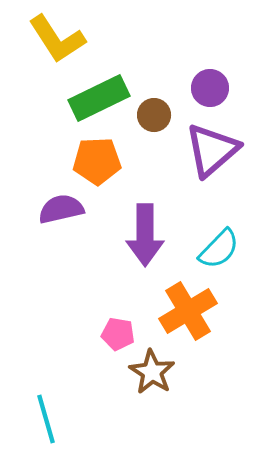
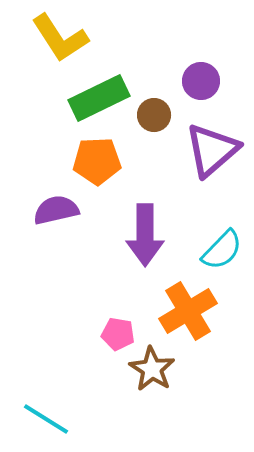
yellow L-shape: moved 3 px right, 1 px up
purple circle: moved 9 px left, 7 px up
purple semicircle: moved 5 px left, 1 px down
cyan semicircle: moved 3 px right, 1 px down
brown star: moved 3 px up
cyan line: rotated 42 degrees counterclockwise
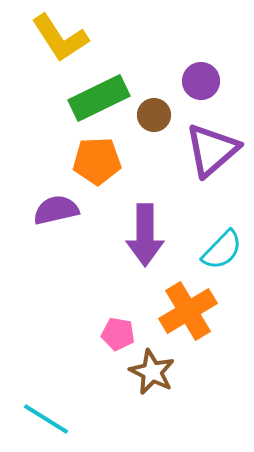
brown star: moved 3 px down; rotated 6 degrees counterclockwise
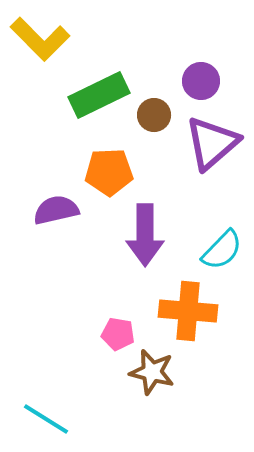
yellow L-shape: moved 20 px left, 1 px down; rotated 12 degrees counterclockwise
green rectangle: moved 3 px up
purple triangle: moved 7 px up
orange pentagon: moved 12 px right, 11 px down
orange cross: rotated 36 degrees clockwise
brown star: rotated 12 degrees counterclockwise
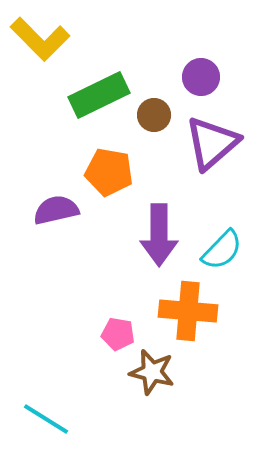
purple circle: moved 4 px up
orange pentagon: rotated 12 degrees clockwise
purple arrow: moved 14 px right
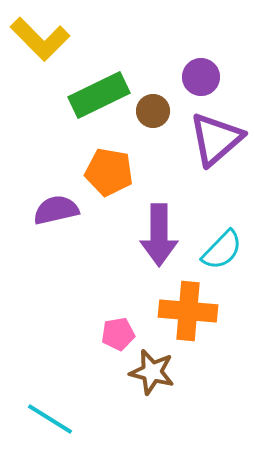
brown circle: moved 1 px left, 4 px up
purple triangle: moved 4 px right, 4 px up
pink pentagon: rotated 20 degrees counterclockwise
cyan line: moved 4 px right
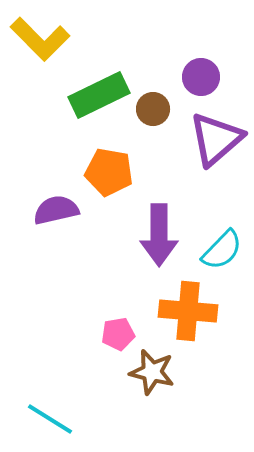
brown circle: moved 2 px up
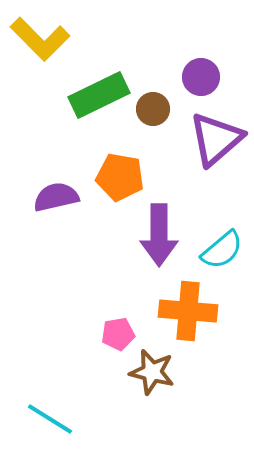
orange pentagon: moved 11 px right, 5 px down
purple semicircle: moved 13 px up
cyan semicircle: rotated 6 degrees clockwise
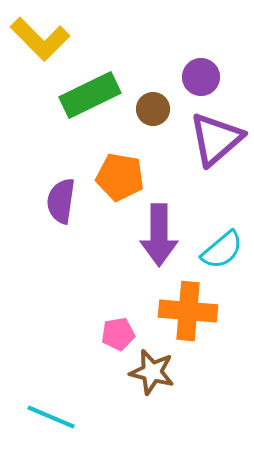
green rectangle: moved 9 px left
purple semicircle: moved 5 px right, 4 px down; rotated 69 degrees counterclockwise
cyan line: moved 1 px right, 2 px up; rotated 9 degrees counterclockwise
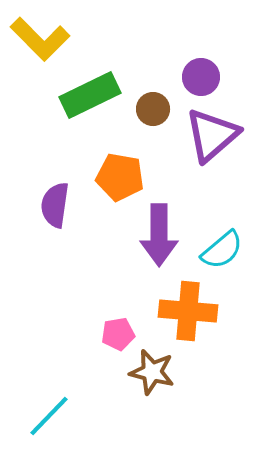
purple triangle: moved 4 px left, 4 px up
purple semicircle: moved 6 px left, 4 px down
cyan line: moved 2 px left, 1 px up; rotated 69 degrees counterclockwise
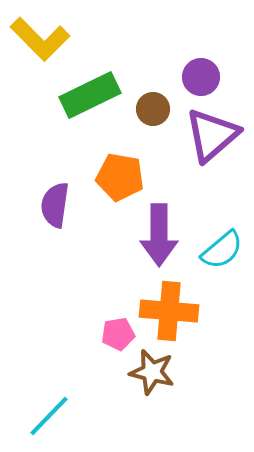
orange cross: moved 19 px left
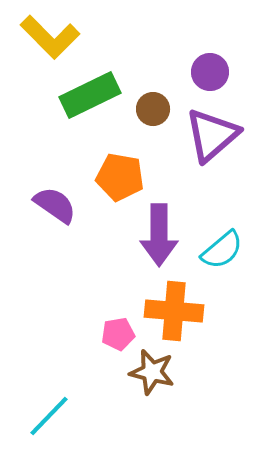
yellow L-shape: moved 10 px right, 2 px up
purple circle: moved 9 px right, 5 px up
purple semicircle: rotated 117 degrees clockwise
orange cross: moved 5 px right
